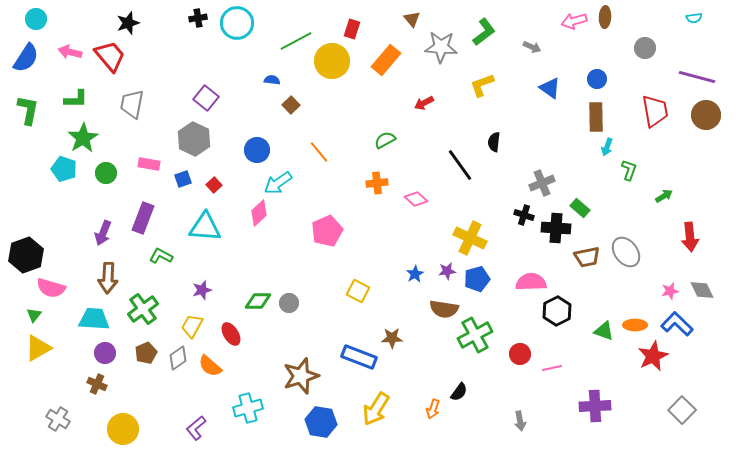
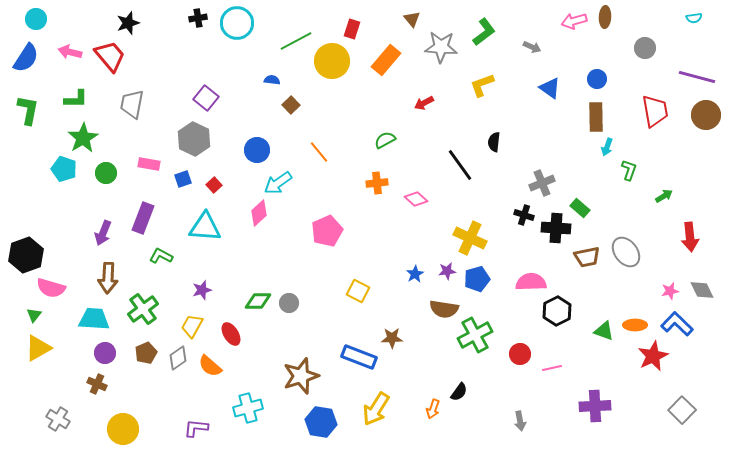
purple L-shape at (196, 428): rotated 45 degrees clockwise
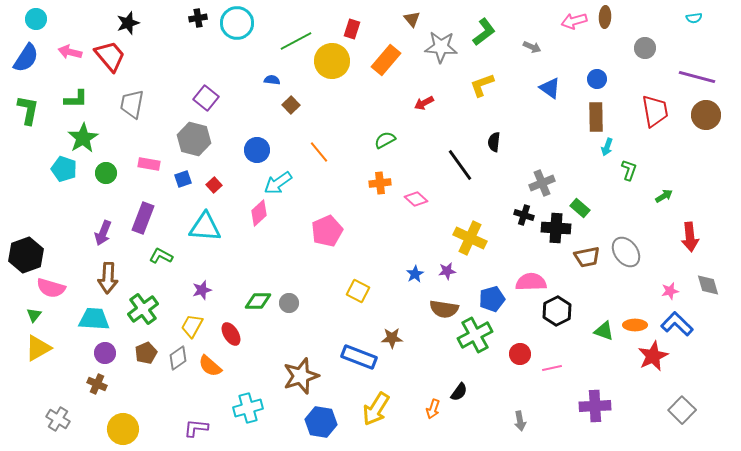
gray hexagon at (194, 139): rotated 12 degrees counterclockwise
orange cross at (377, 183): moved 3 px right
blue pentagon at (477, 279): moved 15 px right, 20 px down
gray diamond at (702, 290): moved 6 px right, 5 px up; rotated 10 degrees clockwise
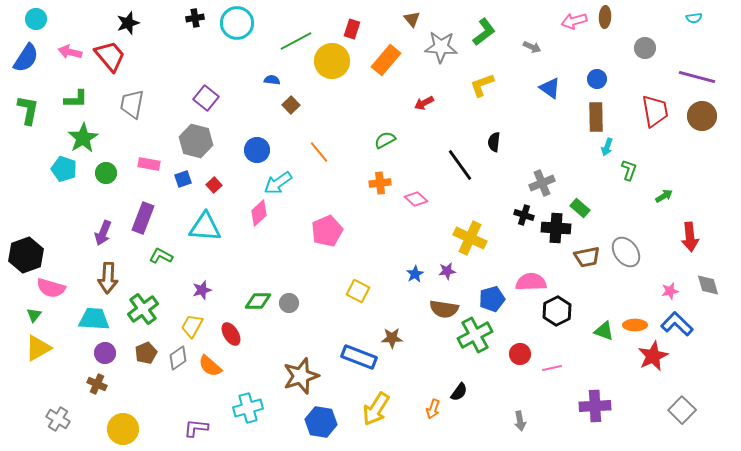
black cross at (198, 18): moved 3 px left
brown circle at (706, 115): moved 4 px left, 1 px down
gray hexagon at (194, 139): moved 2 px right, 2 px down
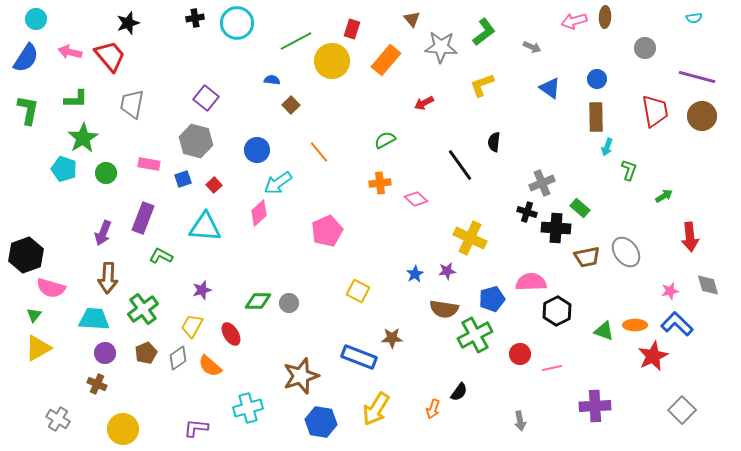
black cross at (524, 215): moved 3 px right, 3 px up
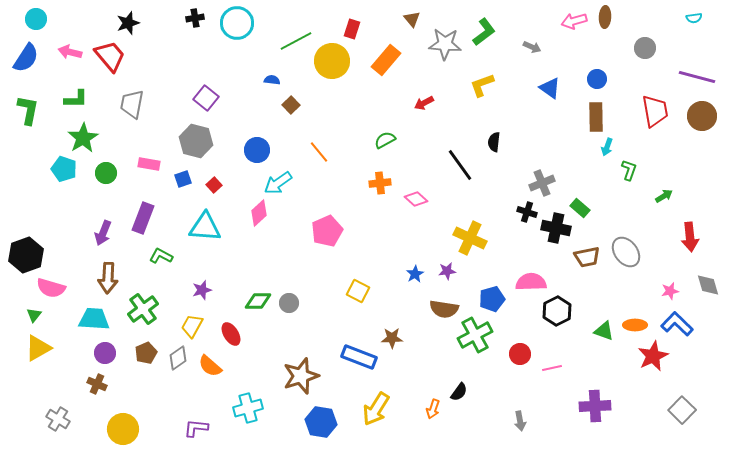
gray star at (441, 47): moved 4 px right, 3 px up
black cross at (556, 228): rotated 8 degrees clockwise
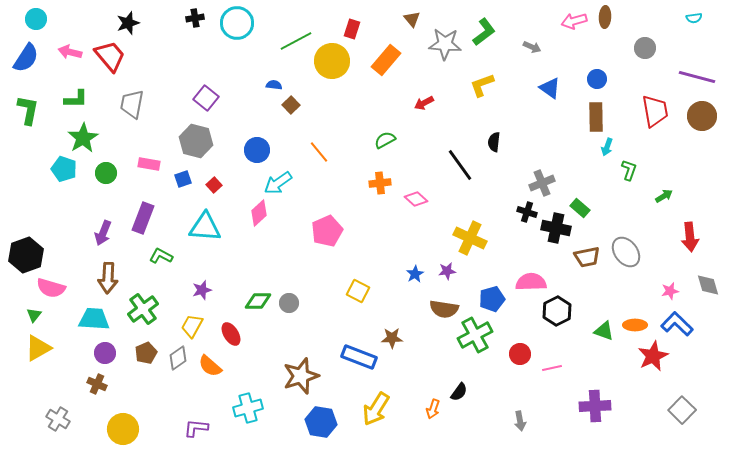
blue semicircle at (272, 80): moved 2 px right, 5 px down
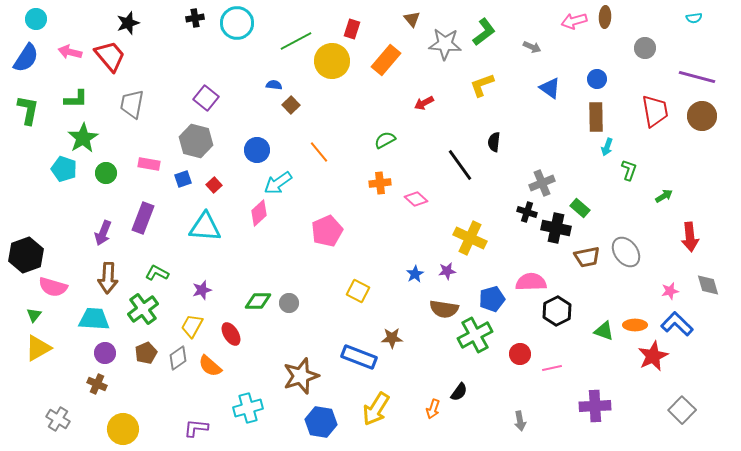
green L-shape at (161, 256): moved 4 px left, 17 px down
pink semicircle at (51, 288): moved 2 px right, 1 px up
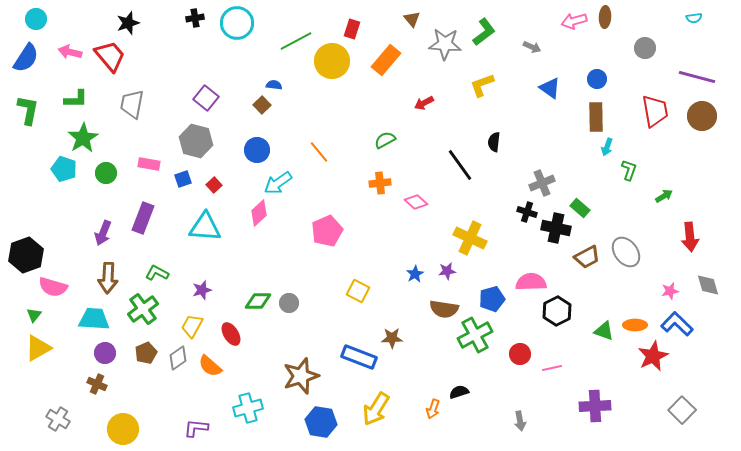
brown square at (291, 105): moved 29 px left
pink diamond at (416, 199): moved 3 px down
brown trapezoid at (587, 257): rotated 16 degrees counterclockwise
black semicircle at (459, 392): rotated 144 degrees counterclockwise
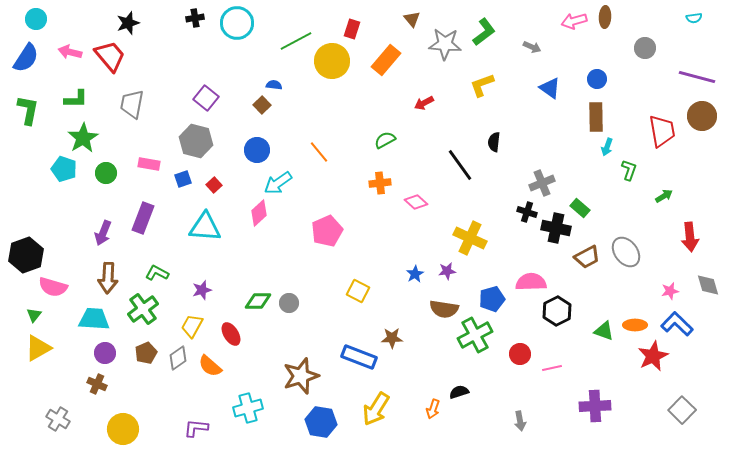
red trapezoid at (655, 111): moved 7 px right, 20 px down
